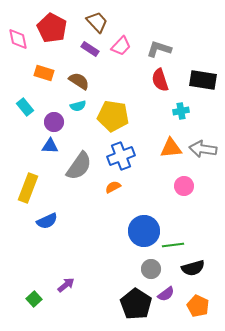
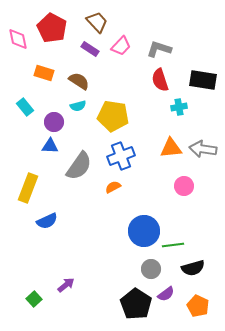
cyan cross: moved 2 px left, 4 px up
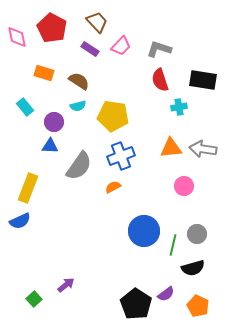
pink diamond: moved 1 px left, 2 px up
blue semicircle: moved 27 px left
green line: rotated 70 degrees counterclockwise
gray circle: moved 46 px right, 35 px up
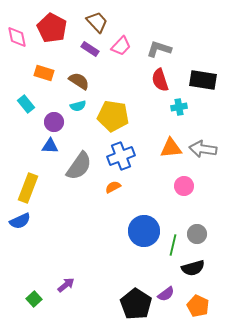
cyan rectangle: moved 1 px right, 3 px up
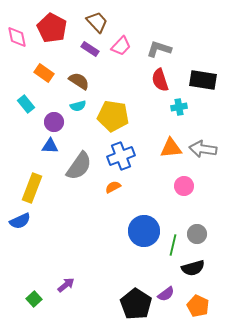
orange rectangle: rotated 18 degrees clockwise
yellow rectangle: moved 4 px right
